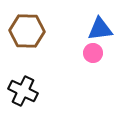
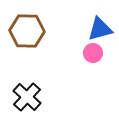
blue triangle: rotated 8 degrees counterclockwise
black cross: moved 4 px right, 6 px down; rotated 16 degrees clockwise
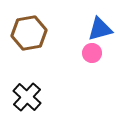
brown hexagon: moved 2 px right, 2 px down; rotated 12 degrees counterclockwise
pink circle: moved 1 px left
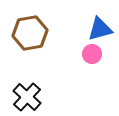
brown hexagon: moved 1 px right
pink circle: moved 1 px down
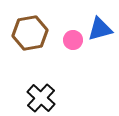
pink circle: moved 19 px left, 14 px up
black cross: moved 14 px right, 1 px down
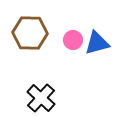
blue triangle: moved 3 px left, 14 px down
brown hexagon: rotated 12 degrees clockwise
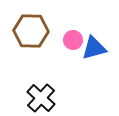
brown hexagon: moved 1 px right, 2 px up
blue triangle: moved 3 px left, 5 px down
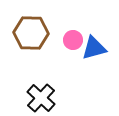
brown hexagon: moved 2 px down
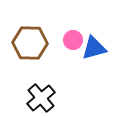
brown hexagon: moved 1 px left, 10 px down
black cross: rotated 8 degrees clockwise
